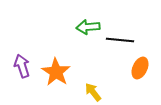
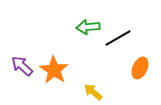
black line: moved 2 px left, 2 px up; rotated 36 degrees counterclockwise
purple arrow: rotated 30 degrees counterclockwise
orange star: moved 2 px left, 2 px up
yellow arrow: rotated 12 degrees counterclockwise
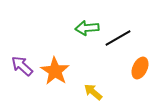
green arrow: moved 1 px left, 1 px down
orange star: moved 1 px right, 1 px down
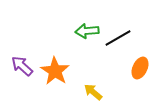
green arrow: moved 3 px down
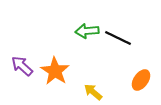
black line: rotated 56 degrees clockwise
orange ellipse: moved 1 px right, 12 px down; rotated 10 degrees clockwise
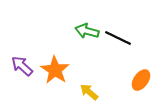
green arrow: rotated 20 degrees clockwise
orange star: moved 1 px up
yellow arrow: moved 4 px left
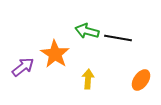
black line: rotated 16 degrees counterclockwise
purple arrow: moved 1 px right, 1 px down; rotated 100 degrees clockwise
orange star: moved 16 px up
yellow arrow: moved 1 px left, 13 px up; rotated 54 degrees clockwise
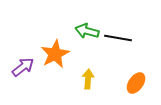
orange star: rotated 12 degrees clockwise
orange ellipse: moved 5 px left, 3 px down
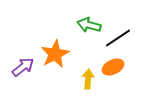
green arrow: moved 2 px right, 6 px up
black line: rotated 44 degrees counterclockwise
orange ellipse: moved 23 px left, 16 px up; rotated 30 degrees clockwise
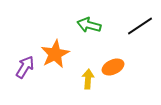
black line: moved 22 px right, 12 px up
purple arrow: moved 2 px right; rotated 20 degrees counterclockwise
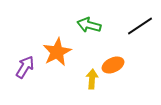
orange star: moved 2 px right, 2 px up
orange ellipse: moved 2 px up
yellow arrow: moved 4 px right
